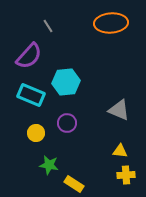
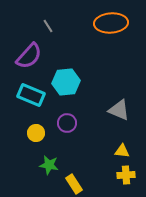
yellow triangle: moved 2 px right
yellow rectangle: rotated 24 degrees clockwise
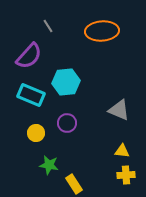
orange ellipse: moved 9 px left, 8 px down
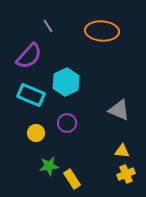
orange ellipse: rotated 8 degrees clockwise
cyan hexagon: rotated 20 degrees counterclockwise
green star: moved 1 px down; rotated 18 degrees counterclockwise
yellow cross: moved 1 px up; rotated 18 degrees counterclockwise
yellow rectangle: moved 2 px left, 5 px up
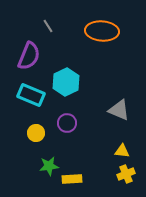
purple semicircle: rotated 20 degrees counterclockwise
yellow rectangle: rotated 60 degrees counterclockwise
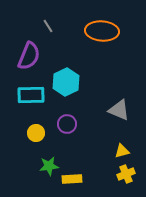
cyan rectangle: rotated 24 degrees counterclockwise
purple circle: moved 1 px down
yellow triangle: rotated 21 degrees counterclockwise
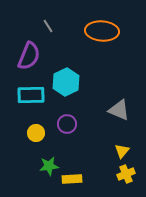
yellow triangle: rotated 35 degrees counterclockwise
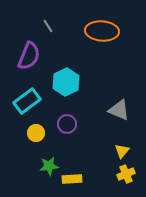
cyan rectangle: moved 4 px left, 6 px down; rotated 36 degrees counterclockwise
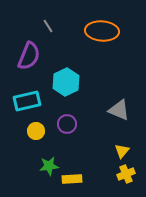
cyan rectangle: rotated 24 degrees clockwise
yellow circle: moved 2 px up
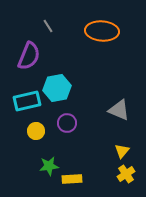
cyan hexagon: moved 9 px left, 6 px down; rotated 16 degrees clockwise
purple circle: moved 1 px up
yellow cross: rotated 12 degrees counterclockwise
